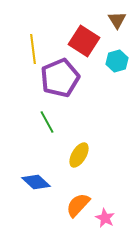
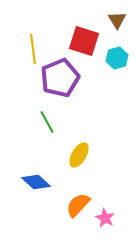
red square: rotated 16 degrees counterclockwise
cyan hexagon: moved 3 px up
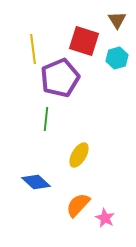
green line: moved 1 px left, 3 px up; rotated 35 degrees clockwise
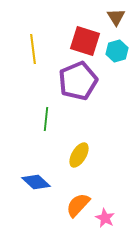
brown triangle: moved 1 px left, 3 px up
red square: moved 1 px right
cyan hexagon: moved 7 px up
purple pentagon: moved 18 px right, 3 px down
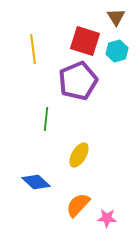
pink star: moved 2 px right; rotated 24 degrees counterclockwise
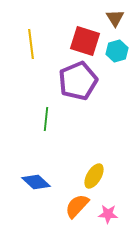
brown triangle: moved 1 px left, 1 px down
yellow line: moved 2 px left, 5 px up
yellow ellipse: moved 15 px right, 21 px down
orange semicircle: moved 1 px left, 1 px down
pink star: moved 1 px right, 4 px up
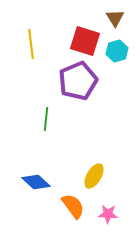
orange semicircle: moved 4 px left; rotated 100 degrees clockwise
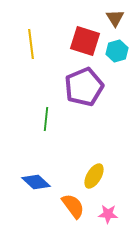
purple pentagon: moved 6 px right, 6 px down
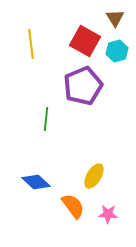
red square: rotated 12 degrees clockwise
purple pentagon: moved 1 px left, 1 px up
